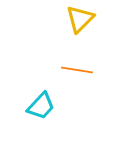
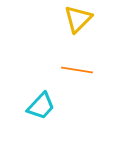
yellow triangle: moved 2 px left
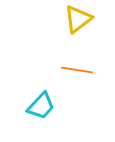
yellow triangle: rotated 8 degrees clockwise
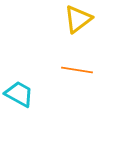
cyan trapezoid: moved 22 px left, 12 px up; rotated 104 degrees counterclockwise
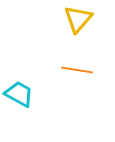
yellow triangle: rotated 12 degrees counterclockwise
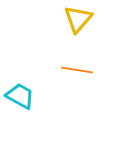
cyan trapezoid: moved 1 px right, 2 px down
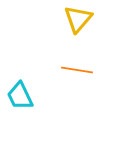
cyan trapezoid: rotated 144 degrees counterclockwise
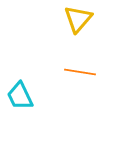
orange line: moved 3 px right, 2 px down
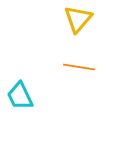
orange line: moved 1 px left, 5 px up
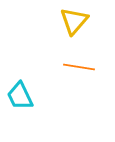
yellow triangle: moved 4 px left, 2 px down
